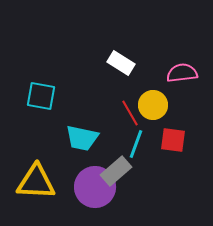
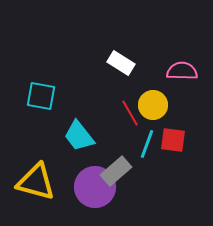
pink semicircle: moved 2 px up; rotated 8 degrees clockwise
cyan trapezoid: moved 3 px left, 2 px up; rotated 40 degrees clockwise
cyan line: moved 11 px right
yellow triangle: rotated 12 degrees clockwise
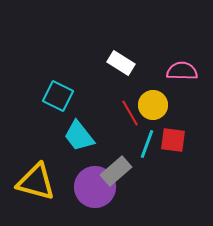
cyan square: moved 17 px right; rotated 16 degrees clockwise
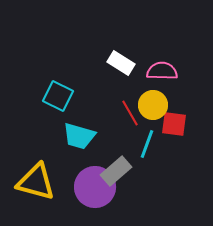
pink semicircle: moved 20 px left
cyan trapezoid: rotated 36 degrees counterclockwise
red square: moved 1 px right, 16 px up
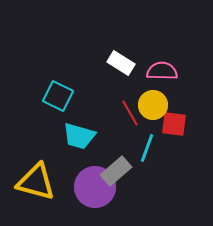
cyan line: moved 4 px down
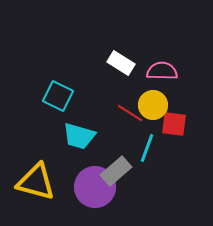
red line: rotated 28 degrees counterclockwise
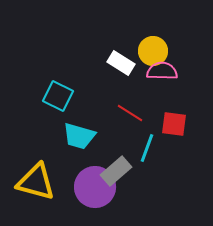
yellow circle: moved 54 px up
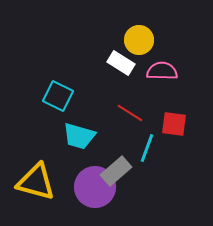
yellow circle: moved 14 px left, 11 px up
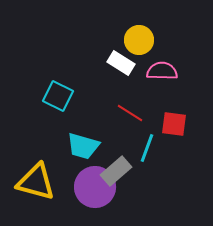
cyan trapezoid: moved 4 px right, 10 px down
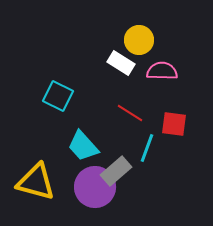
cyan trapezoid: rotated 32 degrees clockwise
